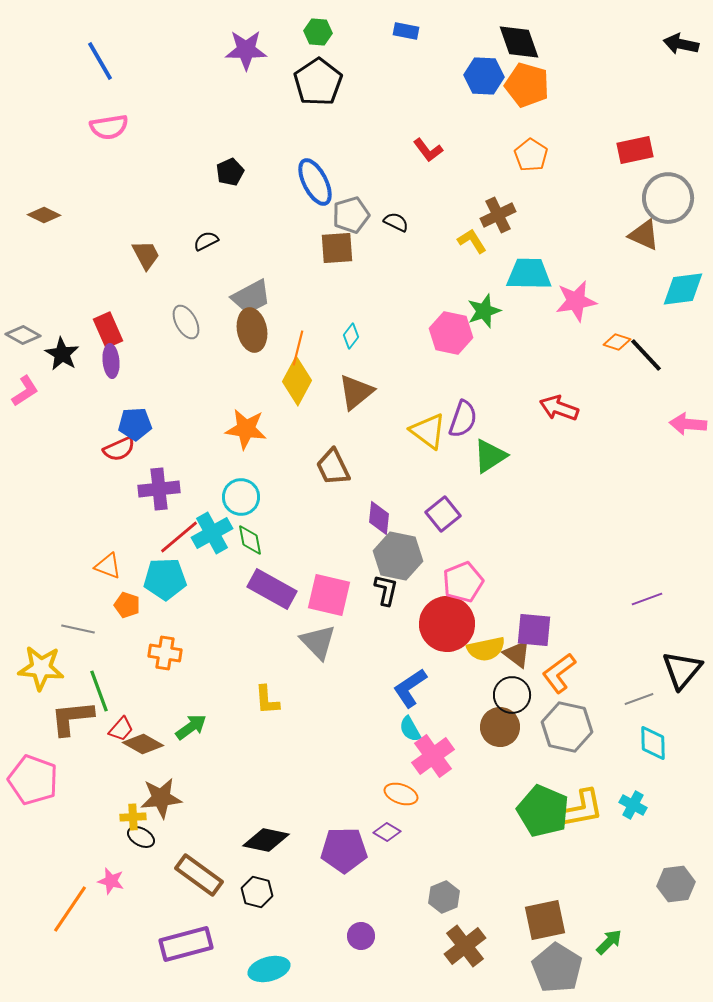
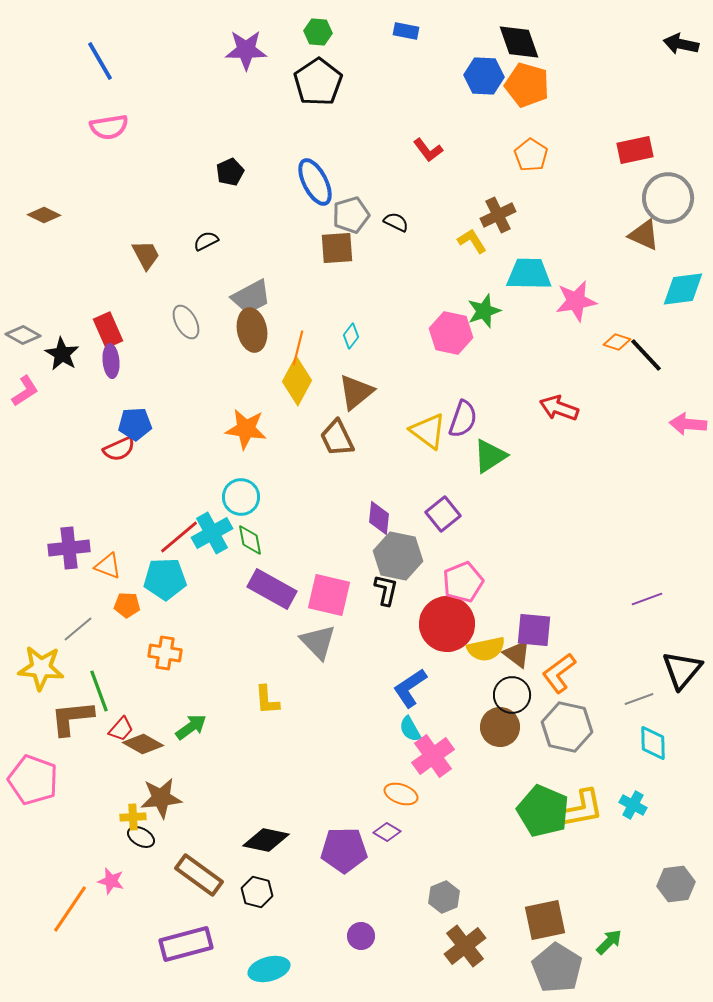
brown trapezoid at (333, 467): moved 4 px right, 29 px up
purple cross at (159, 489): moved 90 px left, 59 px down
orange pentagon at (127, 605): rotated 15 degrees counterclockwise
gray line at (78, 629): rotated 52 degrees counterclockwise
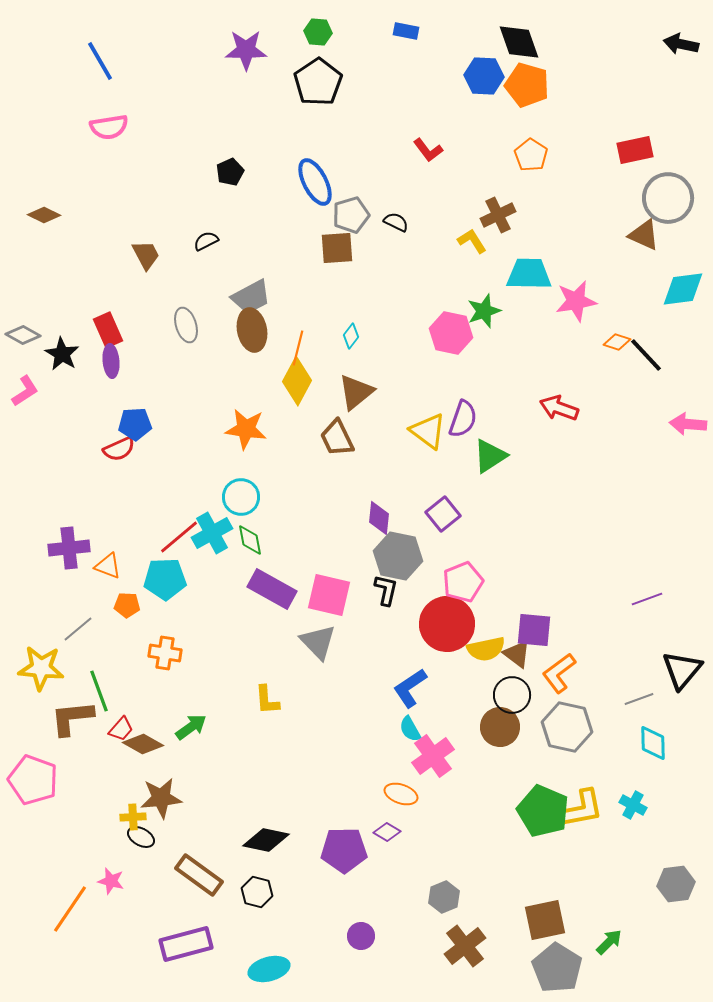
gray ellipse at (186, 322): moved 3 px down; rotated 12 degrees clockwise
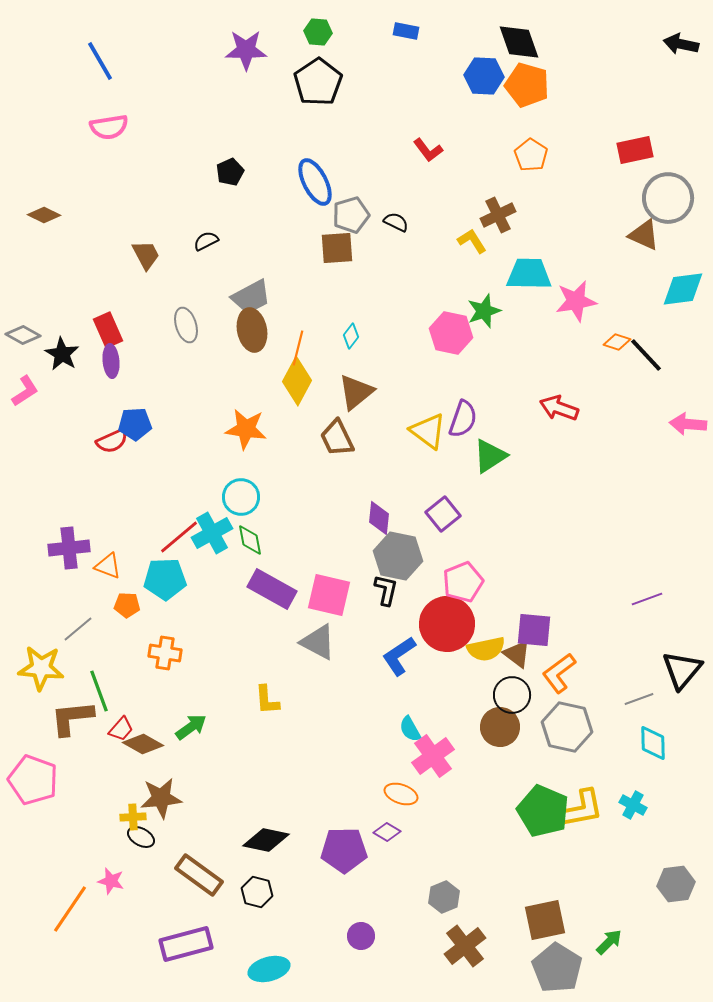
red semicircle at (119, 449): moved 7 px left, 8 px up
gray triangle at (318, 642): rotated 18 degrees counterclockwise
blue L-shape at (410, 688): moved 11 px left, 32 px up
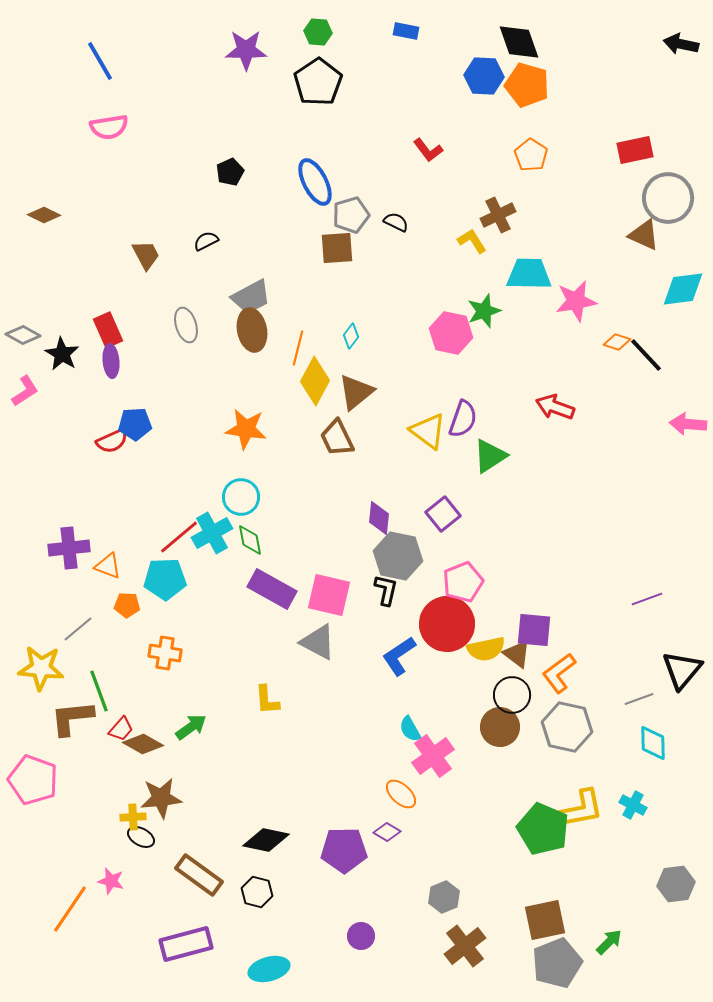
yellow diamond at (297, 381): moved 18 px right
red arrow at (559, 408): moved 4 px left, 1 px up
orange ellipse at (401, 794): rotated 24 degrees clockwise
green pentagon at (543, 811): moved 18 px down
gray pentagon at (557, 968): moved 5 px up; rotated 18 degrees clockwise
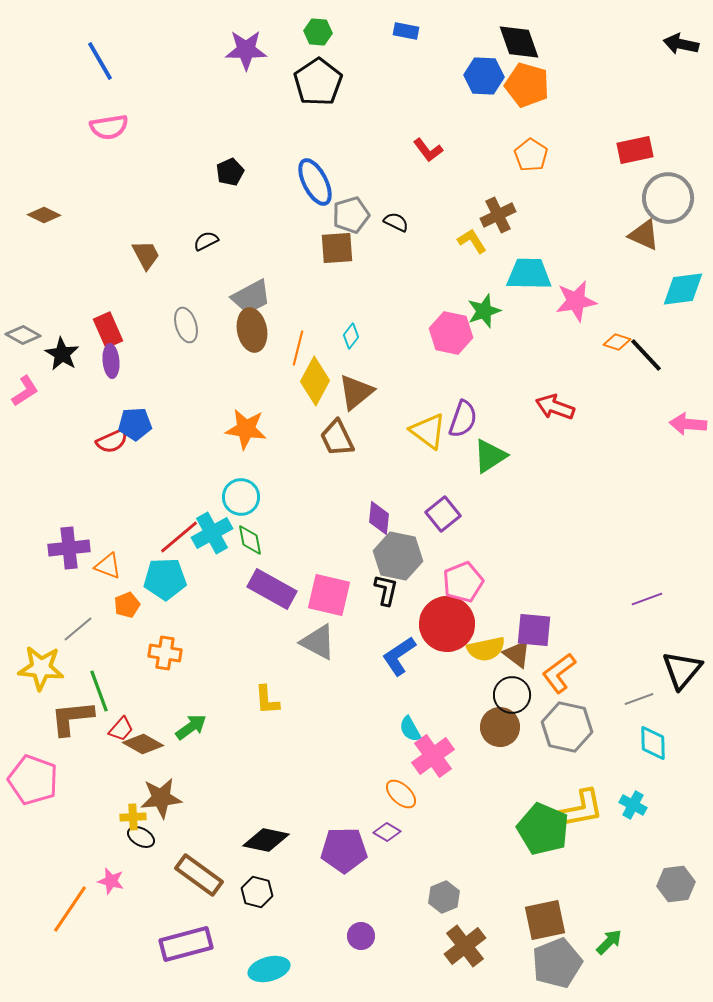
orange pentagon at (127, 605): rotated 25 degrees counterclockwise
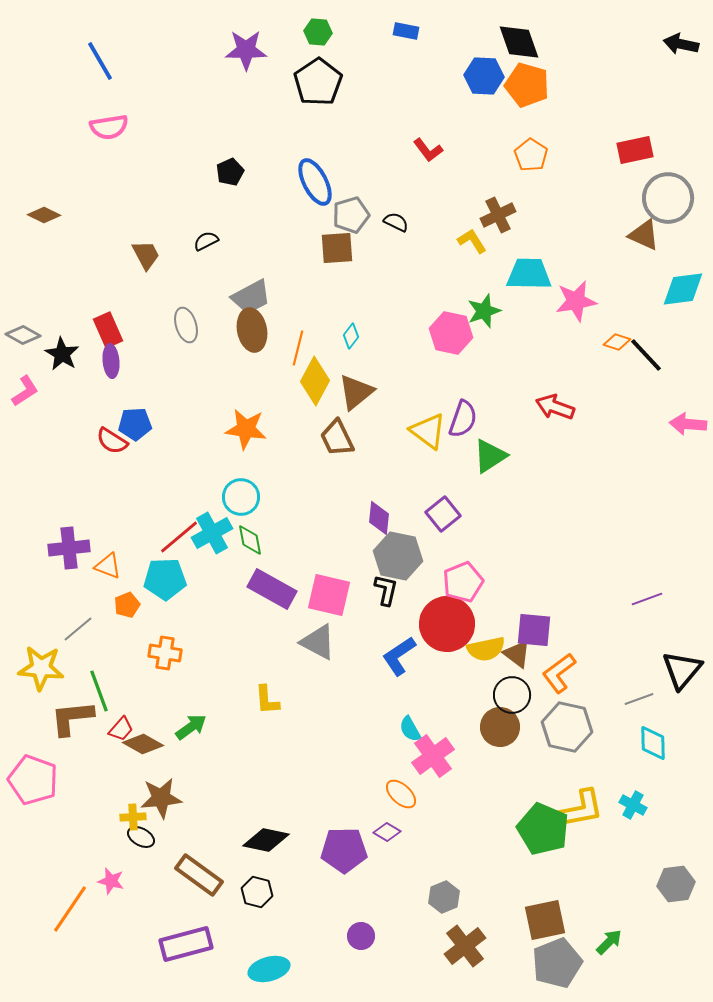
red semicircle at (112, 441): rotated 56 degrees clockwise
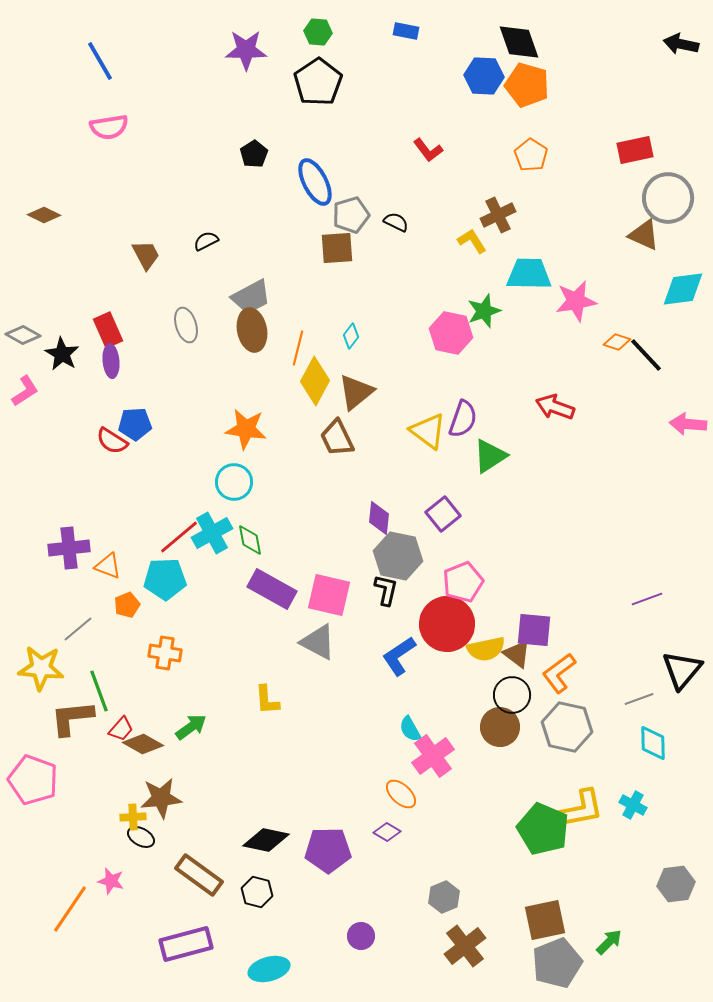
black pentagon at (230, 172): moved 24 px right, 18 px up; rotated 8 degrees counterclockwise
cyan circle at (241, 497): moved 7 px left, 15 px up
purple pentagon at (344, 850): moved 16 px left
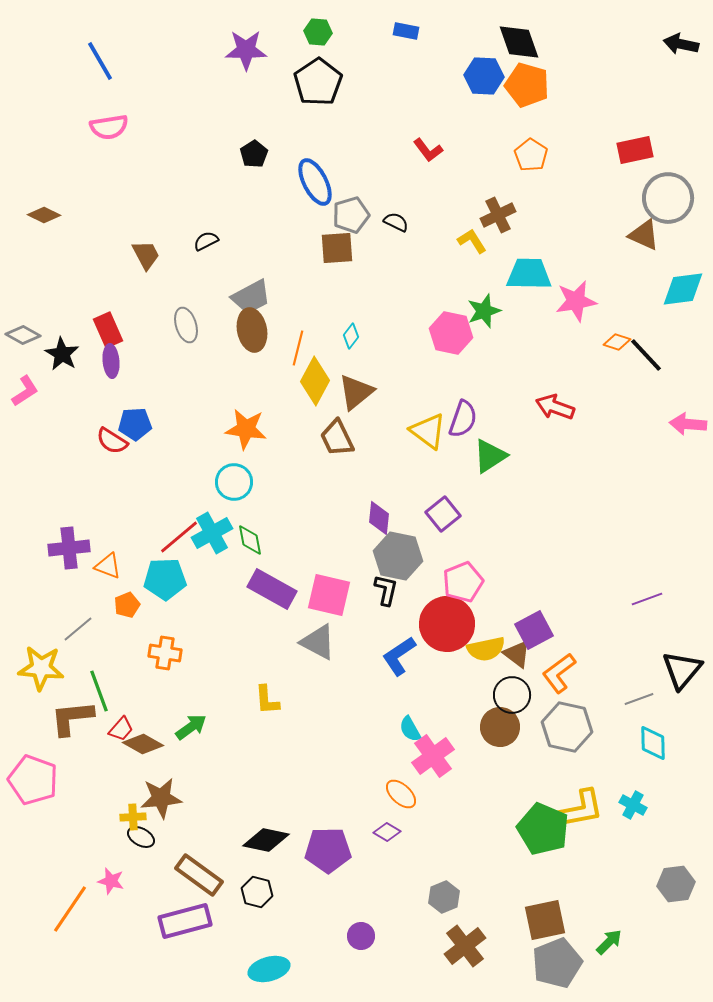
purple square at (534, 630): rotated 33 degrees counterclockwise
purple rectangle at (186, 944): moved 1 px left, 23 px up
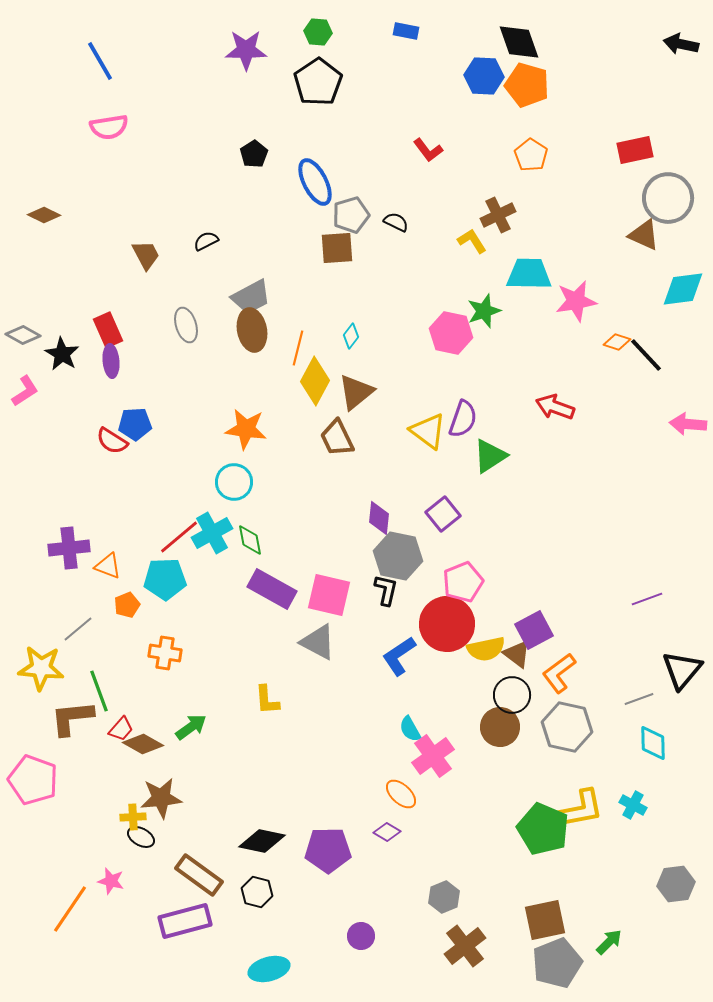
black diamond at (266, 840): moved 4 px left, 1 px down
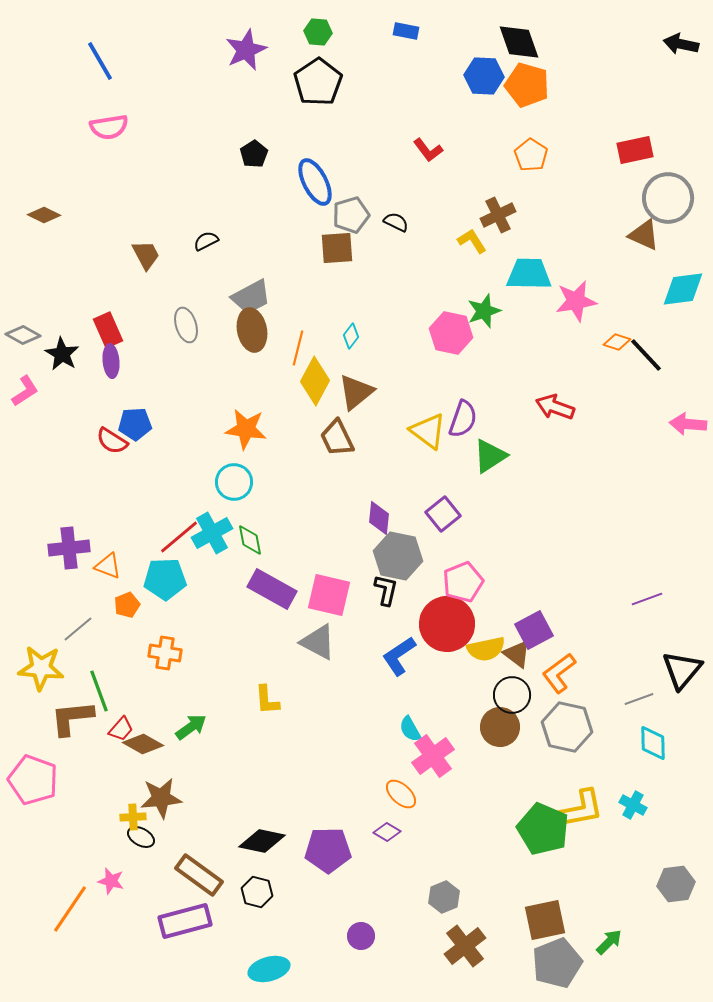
purple star at (246, 50): rotated 24 degrees counterclockwise
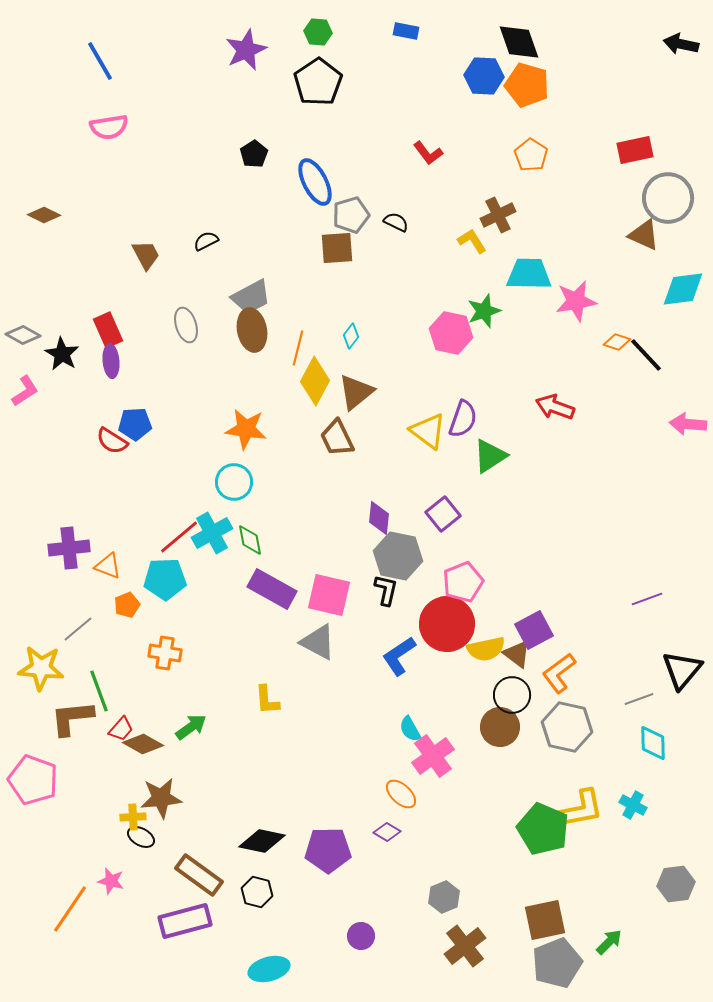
red L-shape at (428, 150): moved 3 px down
